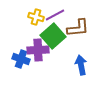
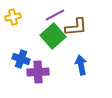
yellow cross: moved 23 px left; rotated 28 degrees counterclockwise
brown L-shape: moved 2 px left, 1 px up
purple cross: moved 22 px down
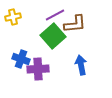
brown L-shape: moved 1 px left, 3 px up
purple cross: moved 3 px up
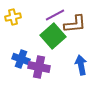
purple cross: moved 1 px right, 2 px up; rotated 15 degrees clockwise
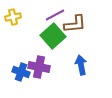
blue cross: moved 13 px down
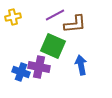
green square: moved 10 px down; rotated 25 degrees counterclockwise
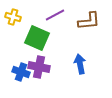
yellow cross: rotated 28 degrees clockwise
brown L-shape: moved 14 px right, 3 px up
green square: moved 16 px left, 8 px up
blue arrow: moved 1 px left, 1 px up
